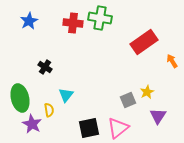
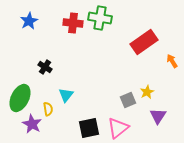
green ellipse: rotated 40 degrees clockwise
yellow semicircle: moved 1 px left, 1 px up
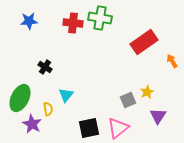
blue star: rotated 24 degrees clockwise
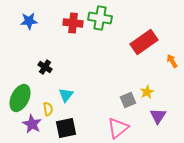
black square: moved 23 px left
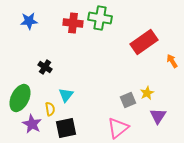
yellow star: moved 1 px down
yellow semicircle: moved 2 px right
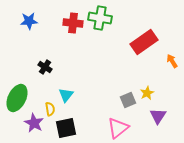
green ellipse: moved 3 px left
purple star: moved 2 px right, 1 px up
